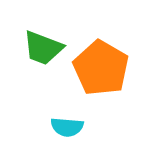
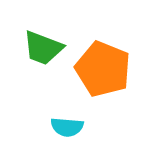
orange pentagon: moved 2 px right, 1 px down; rotated 8 degrees counterclockwise
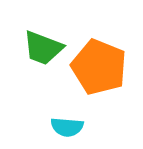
orange pentagon: moved 4 px left, 2 px up
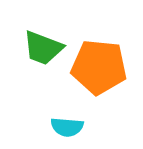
orange pentagon: rotated 16 degrees counterclockwise
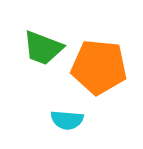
cyan semicircle: moved 7 px up
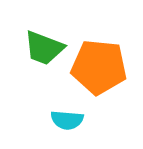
green trapezoid: moved 1 px right
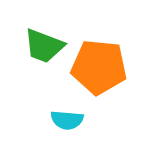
green trapezoid: moved 2 px up
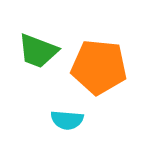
green trapezoid: moved 6 px left, 5 px down
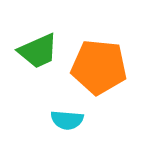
green trapezoid: rotated 45 degrees counterclockwise
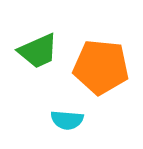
orange pentagon: moved 2 px right
